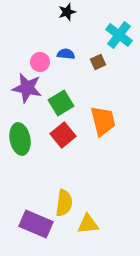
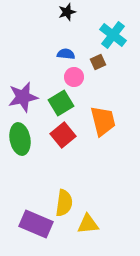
cyan cross: moved 6 px left
pink circle: moved 34 px right, 15 px down
purple star: moved 4 px left, 9 px down; rotated 24 degrees counterclockwise
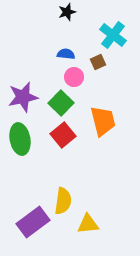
green square: rotated 15 degrees counterclockwise
yellow semicircle: moved 1 px left, 2 px up
purple rectangle: moved 3 px left, 2 px up; rotated 60 degrees counterclockwise
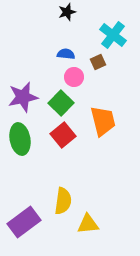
purple rectangle: moved 9 px left
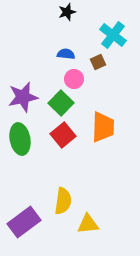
pink circle: moved 2 px down
orange trapezoid: moved 6 px down; rotated 16 degrees clockwise
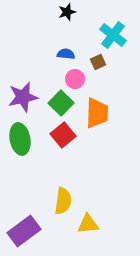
pink circle: moved 1 px right
orange trapezoid: moved 6 px left, 14 px up
purple rectangle: moved 9 px down
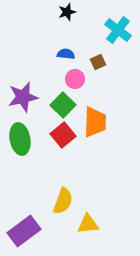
cyan cross: moved 5 px right, 5 px up
green square: moved 2 px right, 2 px down
orange trapezoid: moved 2 px left, 9 px down
yellow semicircle: rotated 12 degrees clockwise
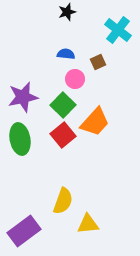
orange trapezoid: rotated 40 degrees clockwise
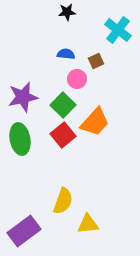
black star: rotated 12 degrees clockwise
brown square: moved 2 px left, 1 px up
pink circle: moved 2 px right
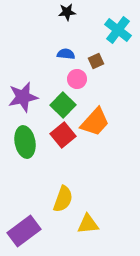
green ellipse: moved 5 px right, 3 px down
yellow semicircle: moved 2 px up
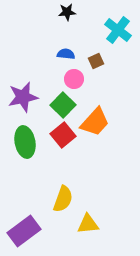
pink circle: moved 3 px left
